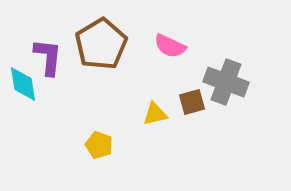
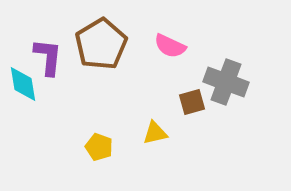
yellow triangle: moved 19 px down
yellow pentagon: moved 2 px down
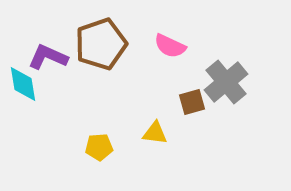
brown pentagon: rotated 12 degrees clockwise
purple L-shape: rotated 72 degrees counterclockwise
gray cross: rotated 30 degrees clockwise
yellow triangle: rotated 20 degrees clockwise
yellow pentagon: rotated 24 degrees counterclockwise
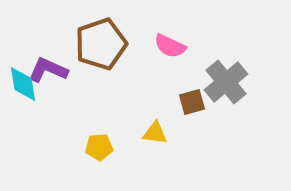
purple L-shape: moved 13 px down
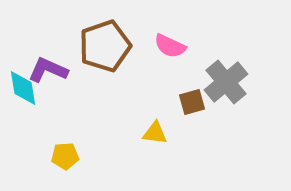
brown pentagon: moved 4 px right, 2 px down
cyan diamond: moved 4 px down
yellow pentagon: moved 34 px left, 9 px down
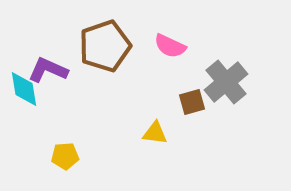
cyan diamond: moved 1 px right, 1 px down
